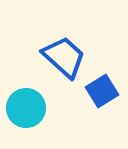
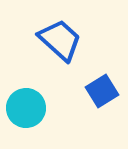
blue trapezoid: moved 4 px left, 17 px up
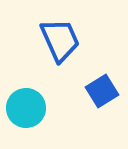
blue trapezoid: rotated 24 degrees clockwise
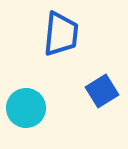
blue trapezoid: moved 1 px right, 6 px up; rotated 30 degrees clockwise
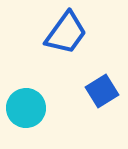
blue trapezoid: moved 5 px right, 1 px up; rotated 30 degrees clockwise
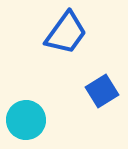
cyan circle: moved 12 px down
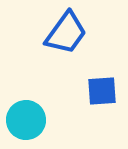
blue square: rotated 28 degrees clockwise
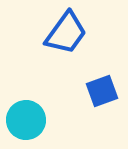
blue square: rotated 16 degrees counterclockwise
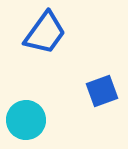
blue trapezoid: moved 21 px left
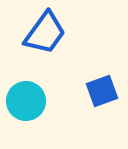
cyan circle: moved 19 px up
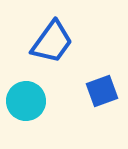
blue trapezoid: moved 7 px right, 9 px down
